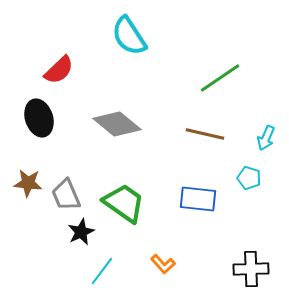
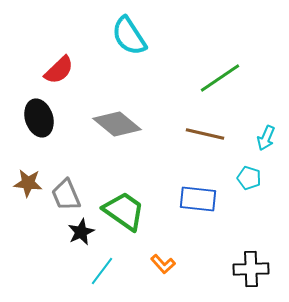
green trapezoid: moved 8 px down
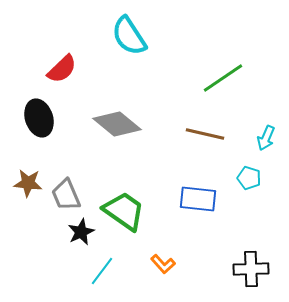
red semicircle: moved 3 px right, 1 px up
green line: moved 3 px right
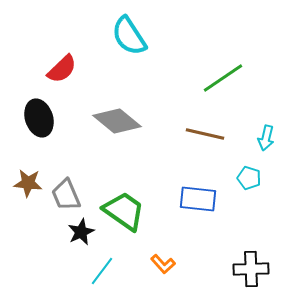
gray diamond: moved 3 px up
cyan arrow: rotated 10 degrees counterclockwise
